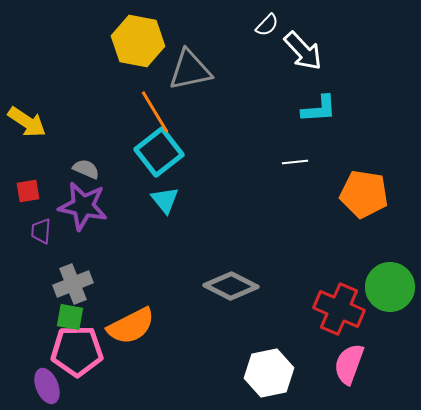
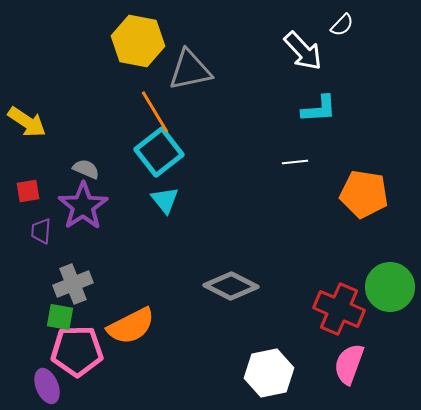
white semicircle: moved 75 px right
purple star: rotated 27 degrees clockwise
green square: moved 10 px left
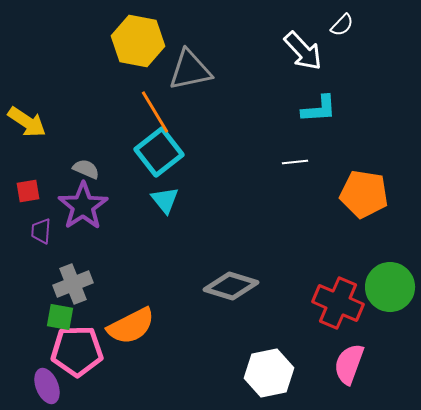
gray diamond: rotated 10 degrees counterclockwise
red cross: moved 1 px left, 6 px up
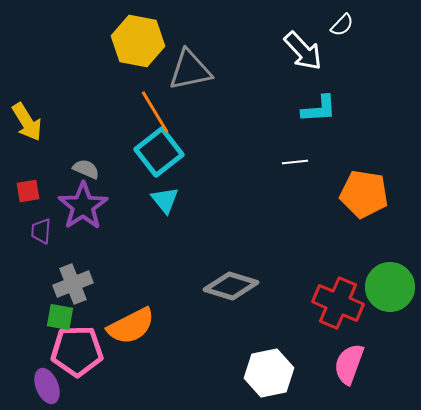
yellow arrow: rotated 24 degrees clockwise
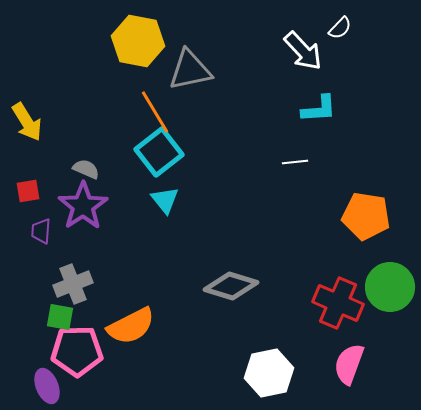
white semicircle: moved 2 px left, 3 px down
orange pentagon: moved 2 px right, 22 px down
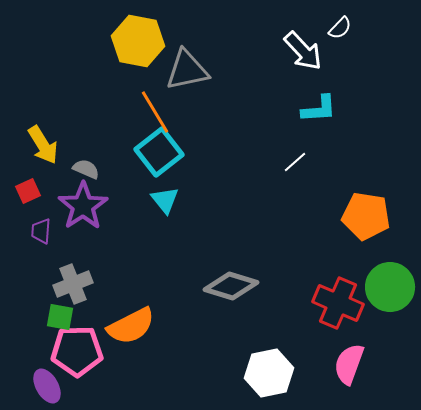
gray triangle: moved 3 px left
yellow arrow: moved 16 px right, 23 px down
white line: rotated 35 degrees counterclockwise
red square: rotated 15 degrees counterclockwise
purple ellipse: rotated 8 degrees counterclockwise
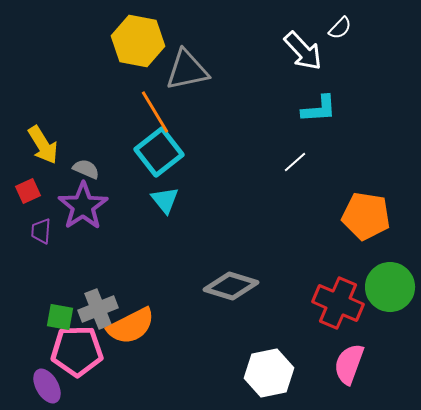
gray cross: moved 25 px right, 25 px down
